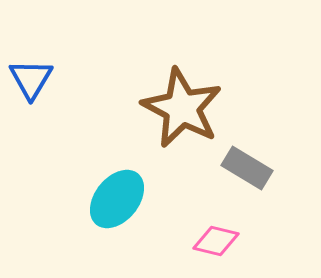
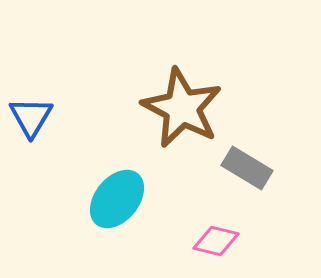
blue triangle: moved 38 px down
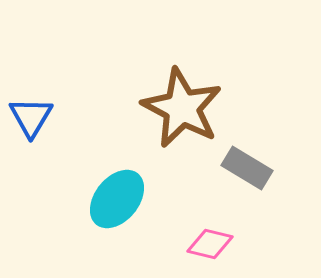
pink diamond: moved 6 px left, 3 px down
